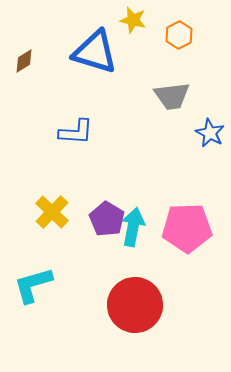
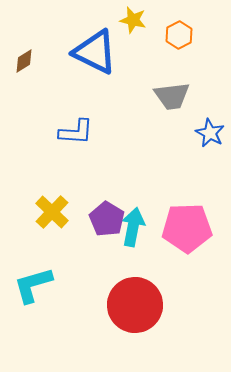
blue triangle: rotated 9 degrees clockwise
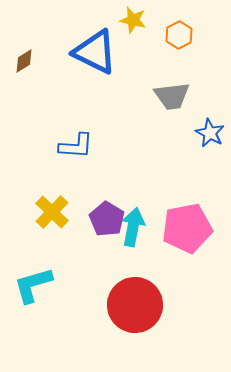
blue L-shape: moved 14 px down
pink pentagon: rotated 9 degrees counterclockwise
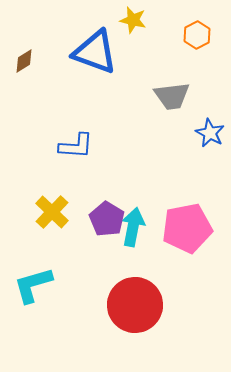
orange hexagon: moved 18 px right
blue triangle: rotated 6 degrees counterclockwise
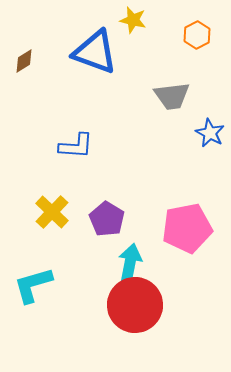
cyan arrow: moved 3 px left, 36 px down
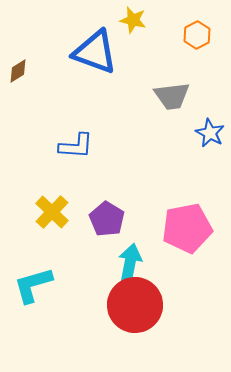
brown diamond: moved 6 px left, 10 px down
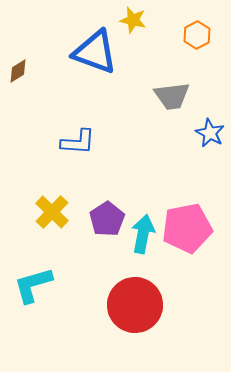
blue L-shape: moved 2 px right, 4 px up
purple pentagon: rotated 8 degrees clockwise
cyan arrow: moved 13 px right, 29 px up
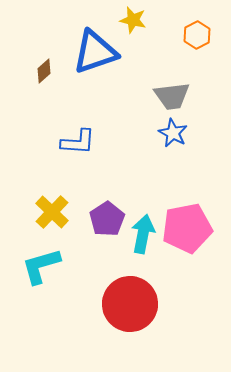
blue triangle: rotated 39 degrees counterclockwise
brown diamond: moved 26 px right; rotated 10 degrees counterclockwise
blue star: moved 37 px left
cyan L-shape: moved 8 px right, 19 px up
red circle: moved 5 px left, 1 px up
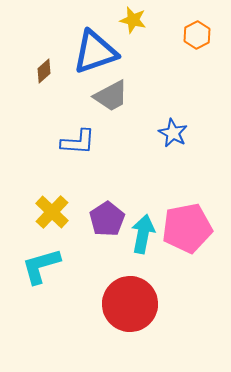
gray trapezoid: moved 61 px left; rotated 21 degrees counterclockwise
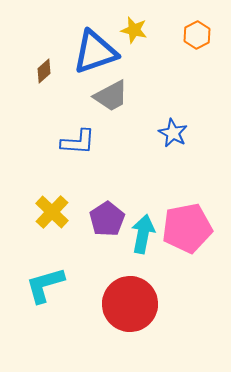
yellow star: moved 1 px right, 10 px down
cyan L-shape: moved 4 px right, 19 px down
